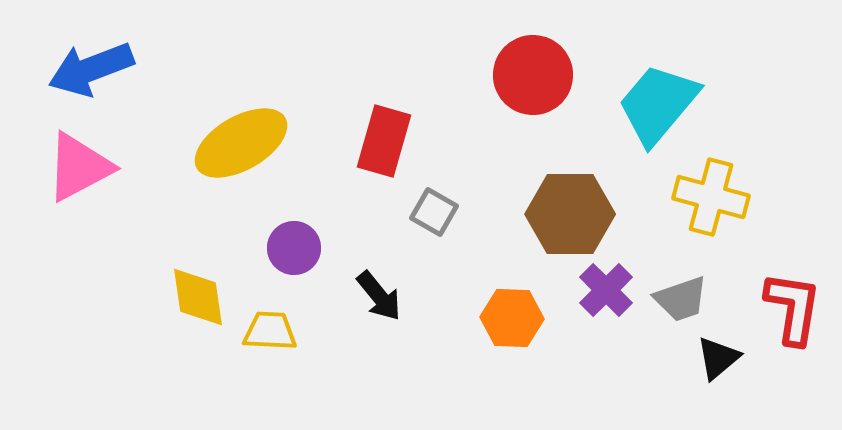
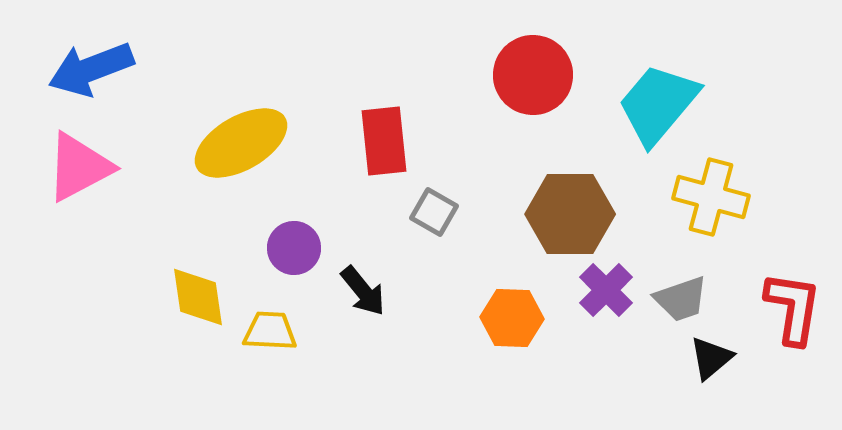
red rectangle: rotated 22 degrees counterclockwise
black arrow: moved 16 px left, 5 px up
black triangle: moved 7 px left
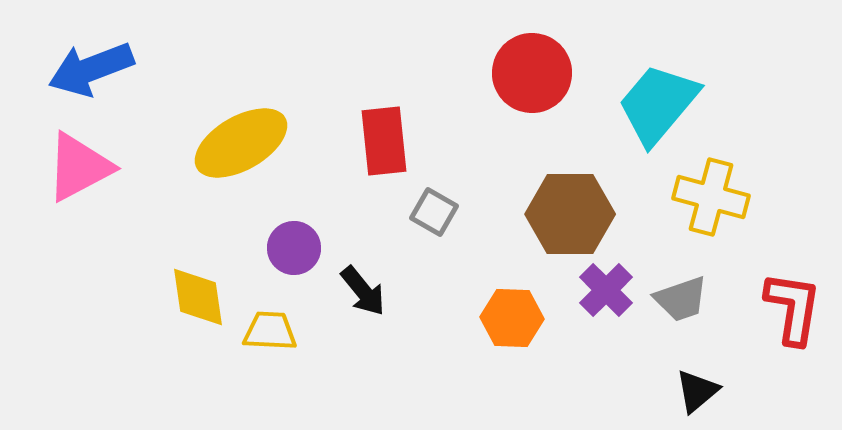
red circle: moved 1 px left, 2 px up
black triangle: moved 14 px left, 33 px down
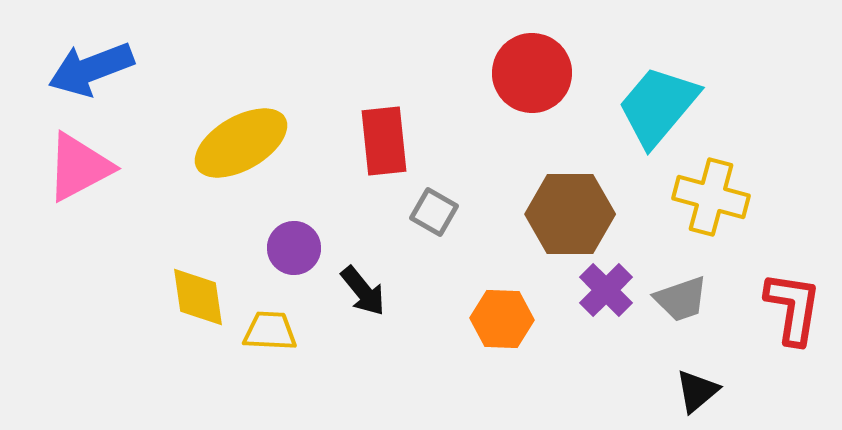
cyan trapezoid: moved 2 px down
orange hexagon: moved 10 px left, 1 px down
